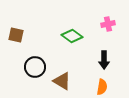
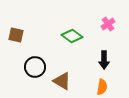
pink cross: rotated 24 degrees counterclockwise
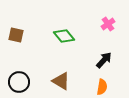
green diamond: moved 8 px left; rotated 15 degrees clockwise
black arrow: rotated 138 degrees counterclockwise
black circle: moved 16 px left, 15 px down
brown triangle: moved 1 px left
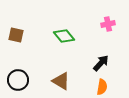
pink cross: rotated 24 degrees clockwise
black arrow: moved 3 px left, 3 px down
black circle: moved 1 px left, 2 px up
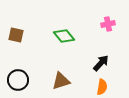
brown triangle: rotated 48 degrees counterclockwise
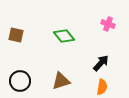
pink cross: rotated 32 degrees clockwise
black circle: moved 2 px right, 1 px down
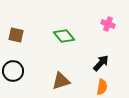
black circle: moved 7 px left, 10 px up
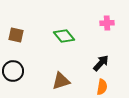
pink cross: moved 1 px left, 1 px up; rotated 24 degrees counterclockwise
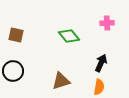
green diamond: moved 5 px right
black arrow: rotated 18 degrees counterclockwise
orange semicircle: moved 3 px left
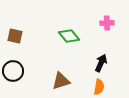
brown square: moved 1 px left, 1 px down
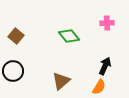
brown square: moved 1 px right; rotated 28 degrees clockwise
black arrow: moved 4 px right, 3 px down
brown triangle: rotated 24 degrees counterclockwise
orange semicircle: rotated 21 degrees clockwise
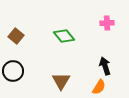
green diamond: moved 5 px left
black arrow: rotated 42 degrees counterclockwise
brown triangle: rotated 18 degrees counterclockwise
